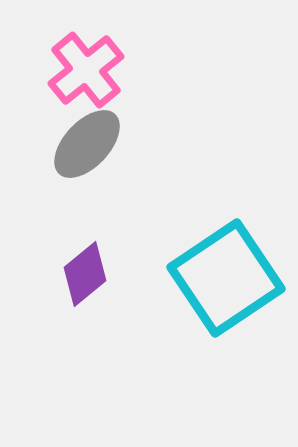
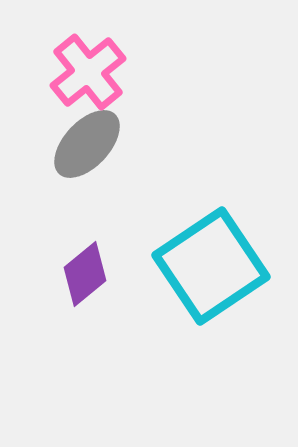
pink cross: moved 2 px right, 2 px down
cyan square: moved 15 px left, 12 px up
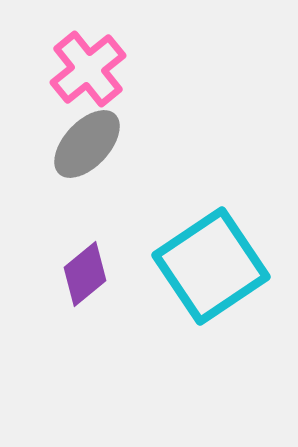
pink cross: moved 3 px up
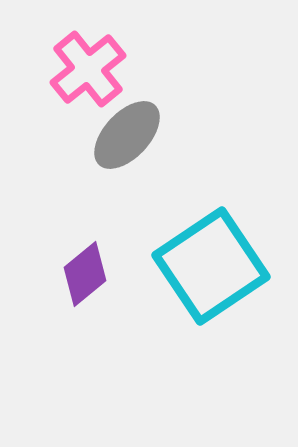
gray ellipse: moved 40 px right, 9 px up
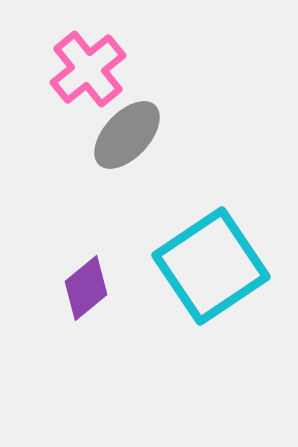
purple diamond: moved 1 px right, 14 px down
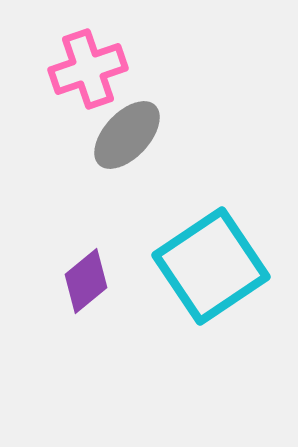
pink cross: rotated 20 degrees clockwise
purple diamond: moved 7 px up
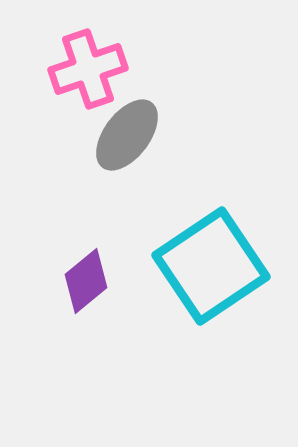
gray ellipse: rotated 6 degrees counterclockwise
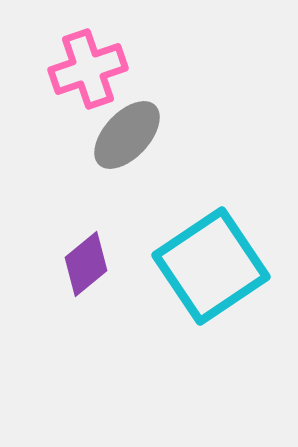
gray ellipse: rotated 6 degrees clockwise
purple diamond: moved 17 px up
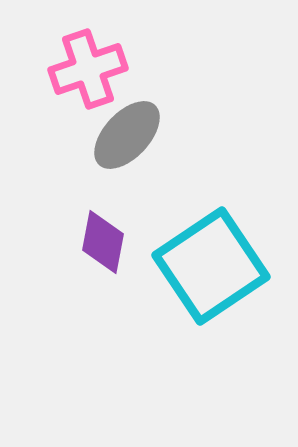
purple diamond: moved 17 px right, 22 px up; rotated 40 degrees counterclockwise
